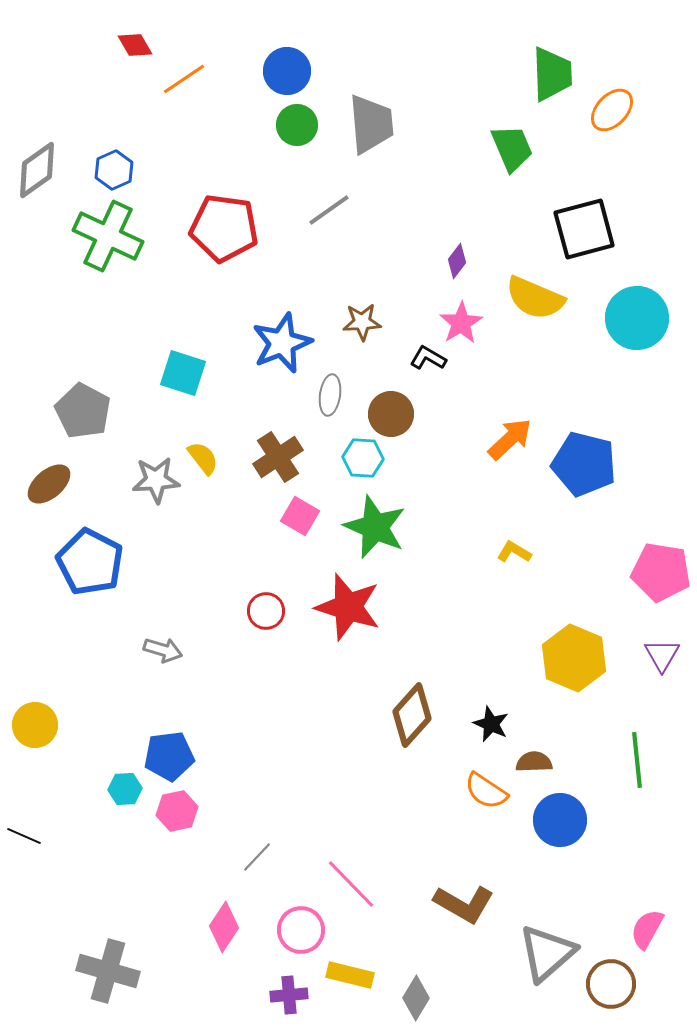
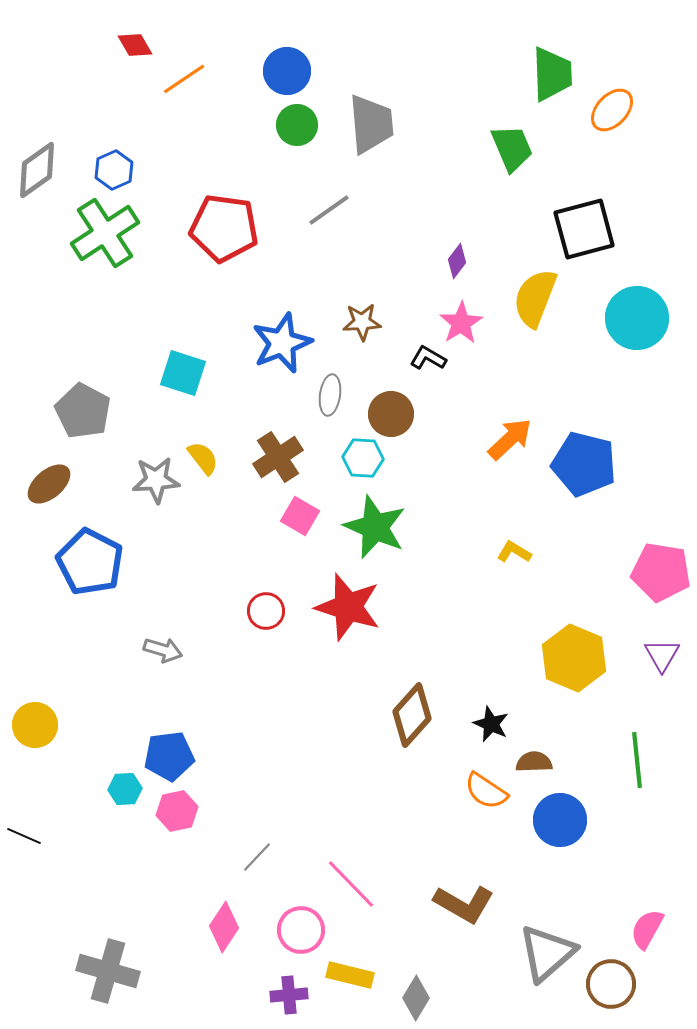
green cross at (108, 236): moved 3 px left, 3 px up; rotated 32 degrees clockwise
yellow semicircle at (535, 298): rotated 88 degrees clockwise
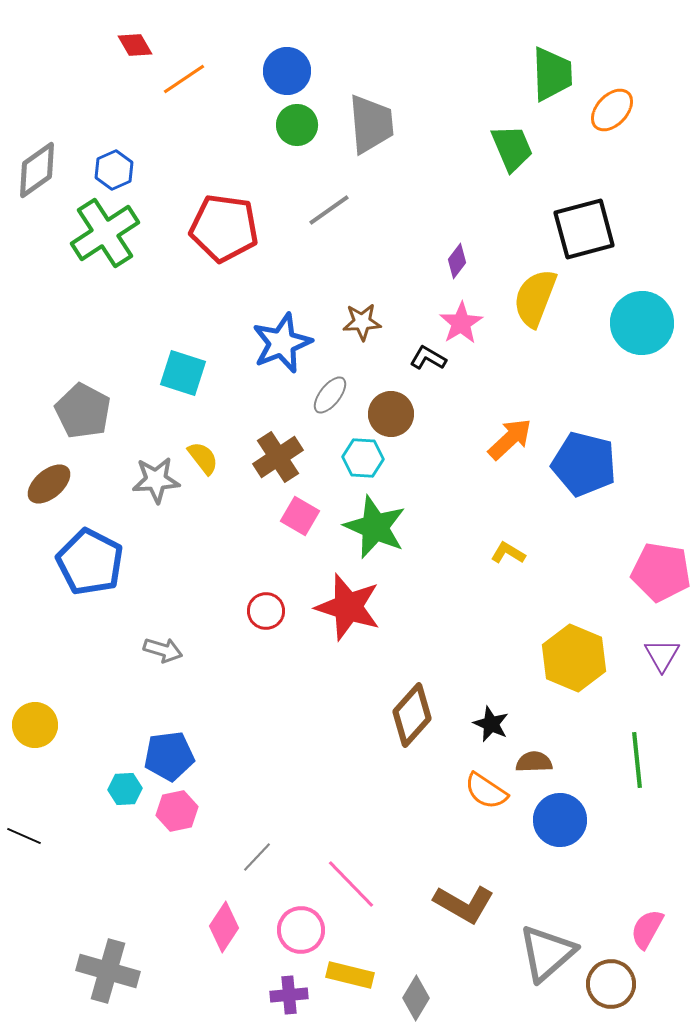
cyan circle at (637, 318): moved 5 px right, 5 px down
gray ellipse at (330, 395): rotated 30 degrees clockwise
yellow L-shape at (514, 552): moved 6 px left, 1 px down
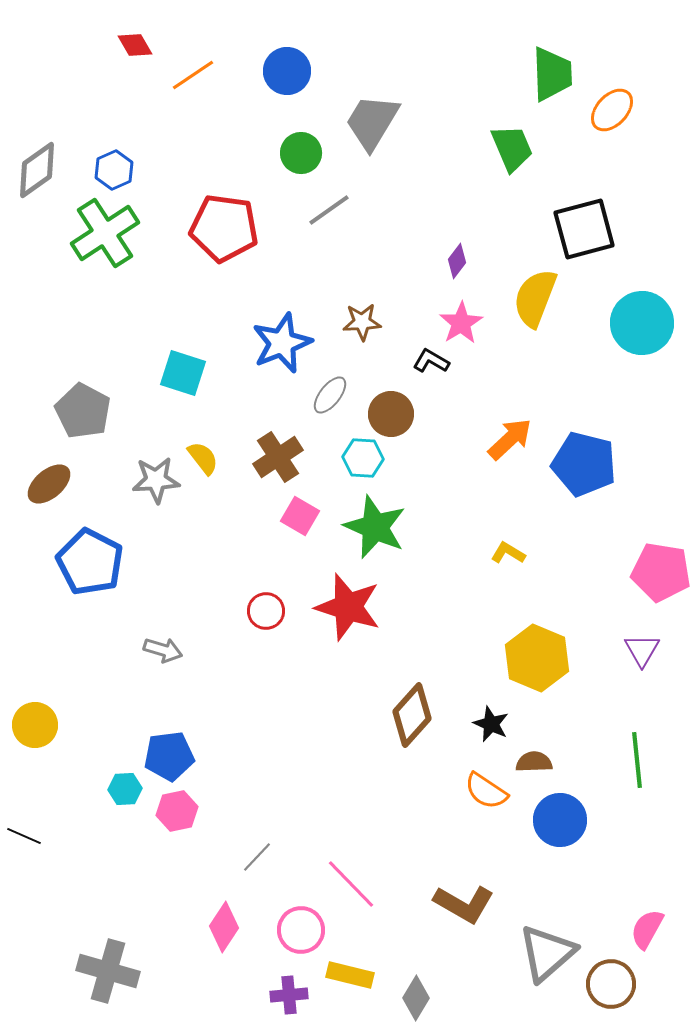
orange line at (184, 79): moved 9 px right, 4 px up
gray trapezoid at (371, 124): moved 1 px right, 2 px up; rotated 144 degrees counterclockwise
green circle at (297, 125): moved 4 px right, 28 px down
black L-shape at (428, 358): moved 3 px right, 3 px down
purple triangle at (662, 655): moved 20 px left, 5 px up
yellow hexagon at (574, 658): moved 37 px left
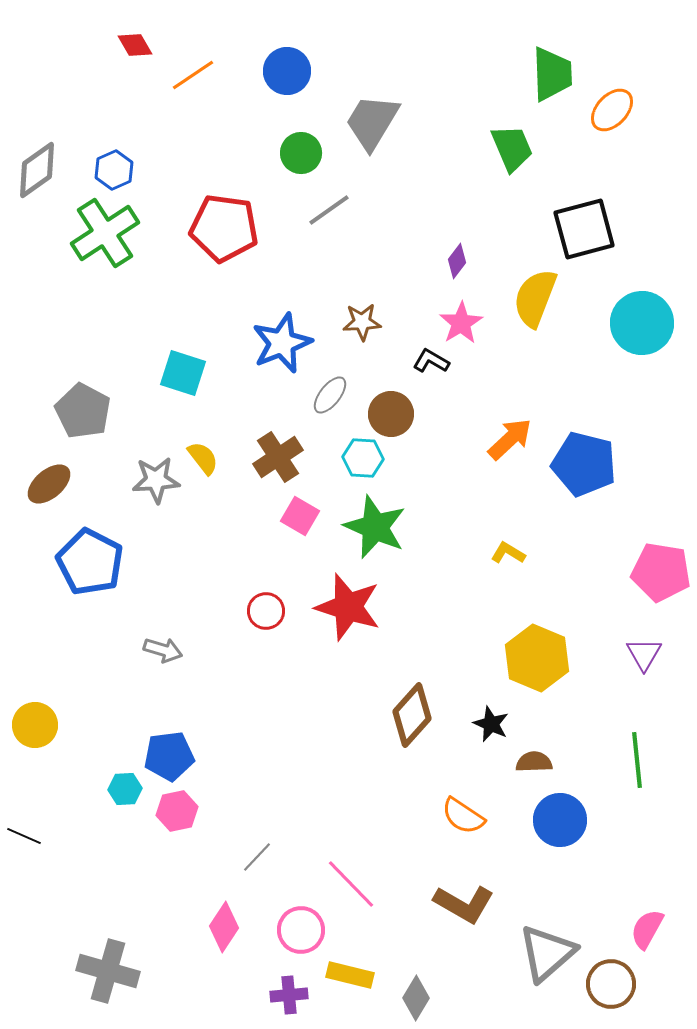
purple triangle at (642, 650): moved 2 px right, 4 px down
orange semicircle at (486, 791): moved 23 px left, 25 px down
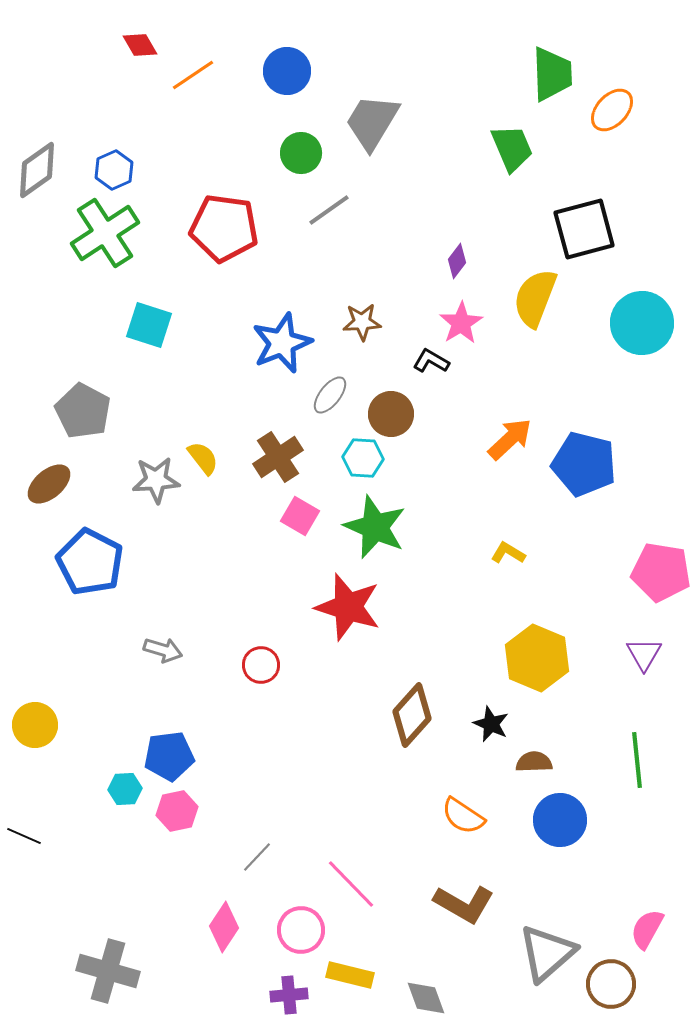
red diamond at (135, 45): moved 5 px right
cyan square at (183, 373): moved 34 px left, 48 px up
red circle at (266, 611): moved 5 px left, 54 px down
gray diamond at (416, 998): moved 10 px right; rotated 51 degrees counterclockwise
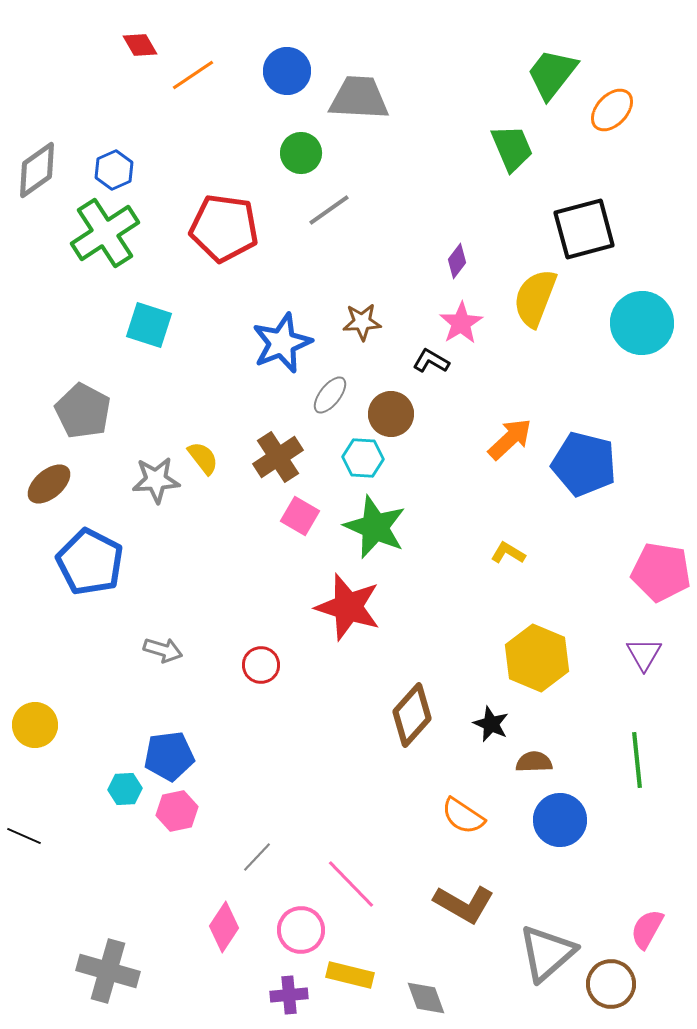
green trapezoid at (552, 74): rotated 140 degrees counterclockwise
gray trapezoid at (372, 122): moved 13 px left, 24 px up; rotated 62 degrees clockwise
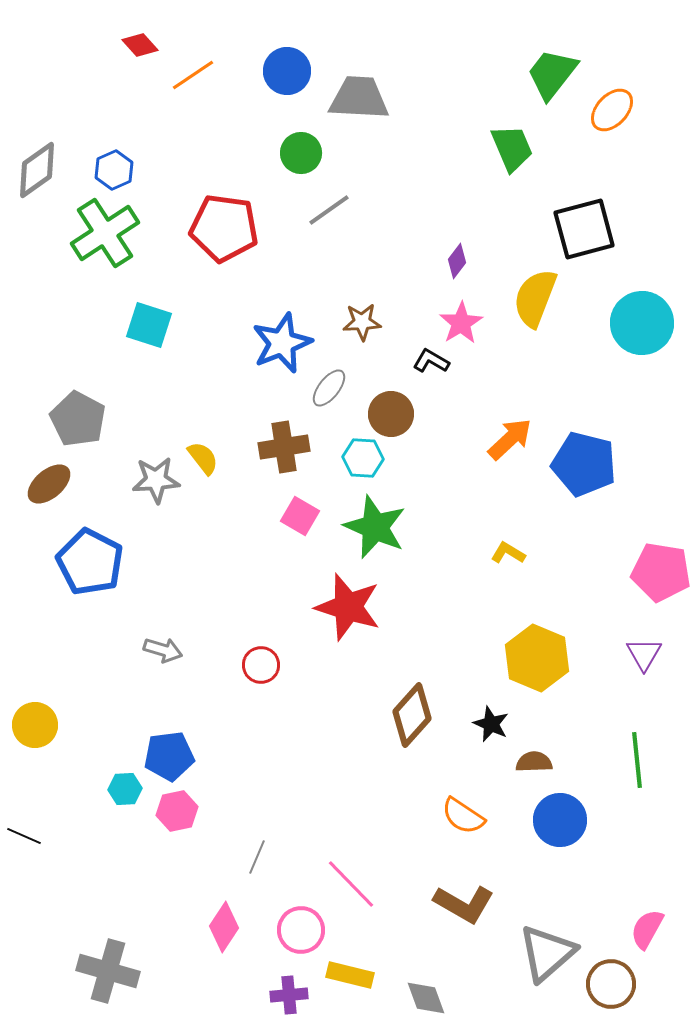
red diamond at (140, 45): rotated 12 degrees counterclockwise
gray ellipse at (330, 395): moved 1 px left, 7 px up
gray pentagon at (83, 411): moved 5 px left, 8 px down
brown cross at (278, 457): moved 6 px right, 10 px up; rotated 24 degrees clockwise
gray line at (257, 857): rotated 20 degrees counterclockwise
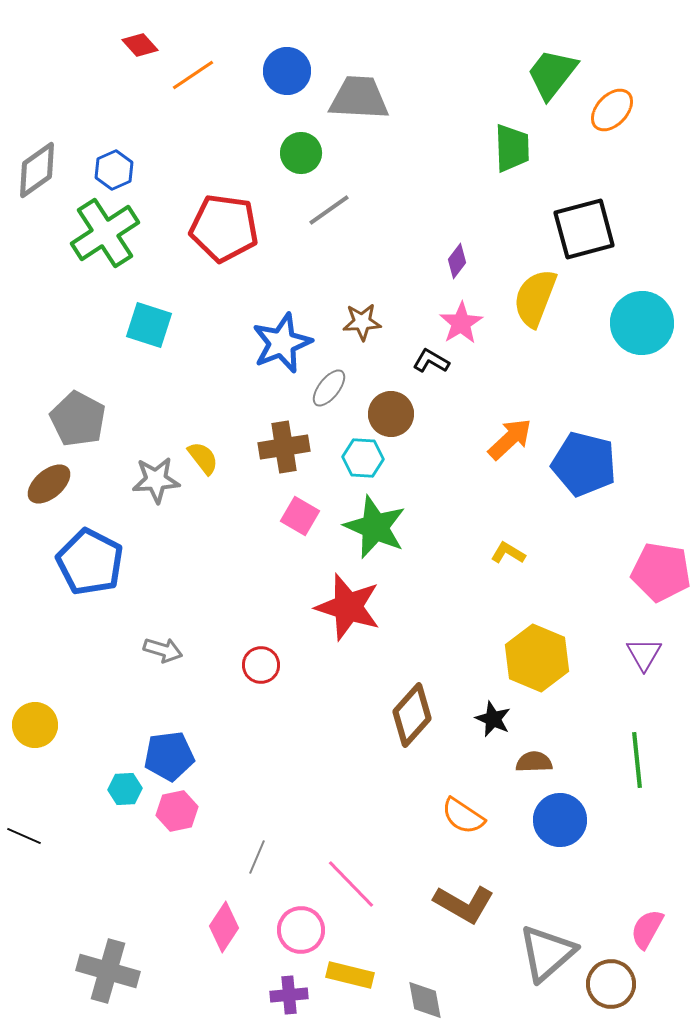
green trapezoid at (512, 148): rotated 21 degrees clockwise
black star at (491, 724): moved 2 px right, 5 px up
gray diamond at (426, 998): moved 1 px left, 2 px down; rotated 9 degrees clockwise
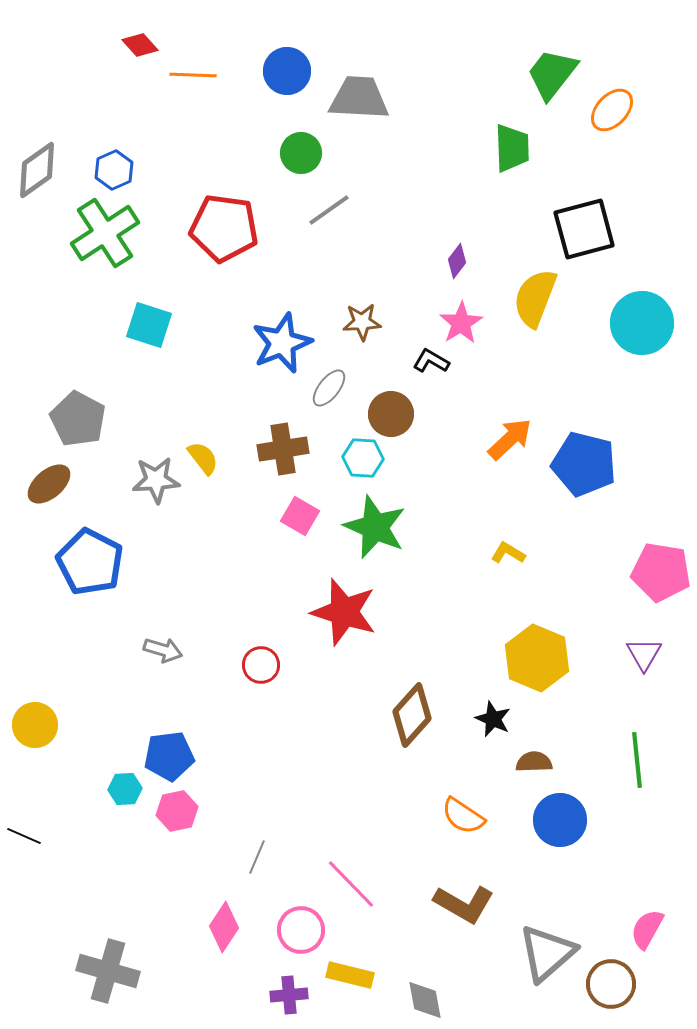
orange line at (193, 75): rotated 36 degrees clockwise
brown cross at (284, 447): moved 1 px left, 2 px down
red star at (348, 607): moved 4 px left, 5 px down
